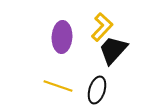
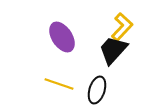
yellow L-shape: moved 20 px right
purple ellipse: rotated 36 degrees counterclockwise
yellow line: moved 1 px right, 2 px up
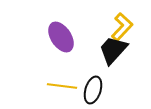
purple ellipse: moved 1 px left
yellow line: moved 3 px right, 2 px down; rotated 12 degrees counterclockwise
black ellipse: moved 4 px left
